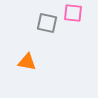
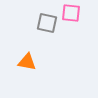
pink square: moved 2 px left
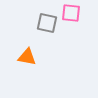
orange triangle: moved 5 px up
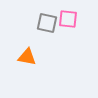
pink square: moved 3 px left, 6 px down
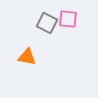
gray square: rotated 15 degrees clockwise
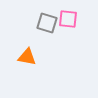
gray square: rotated 10 degrees counterclockwise
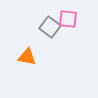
gray square: moved 3 px right, 4 px down; rotated 20 degrees clockwise
